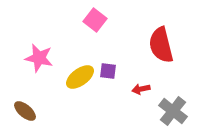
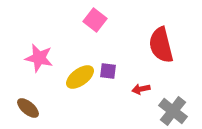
brown ellipse: moved 3 px right, 3 px up
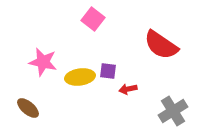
pink square: moved 2 px left, 1 px up
red semicircle: rotated 42 degrees counterclockwise
pink star: moved 4 px right, 4 px down
yellow ellipse: rotated 28 degrees clockwise
red arrow: moved 13 px left
gray cross: rotated 20 degrees clockwise
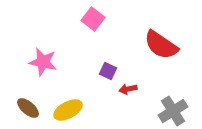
purple square: rotated 18 degrees clockwise
yellow ellipse: moved 12 px left, 33 px down; rotated 20 degrees counterclockwise
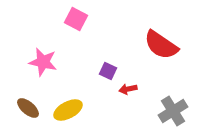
pink square: moved 17 px left; rotated 10 degrees counterclockwise
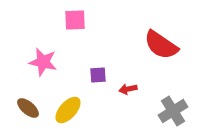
pink square: moved 1 px left, 1 px down; rotated 30 degrees counterclockwise
purple square: moved 10 px left, 4 px down; rotated 30 degrees counterclockwise
yellow ellipse: rotated 20 degrees counterclockwise
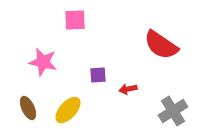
brown ellipse: rotated 25 degrees clockwise
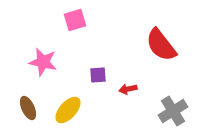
pink square: rotated 15 degrees counterclockwise
red semicircle: rotated 18 degrees clockwise
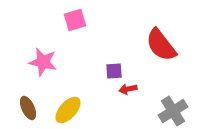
purple square: moved 16 px right, 4 px up
